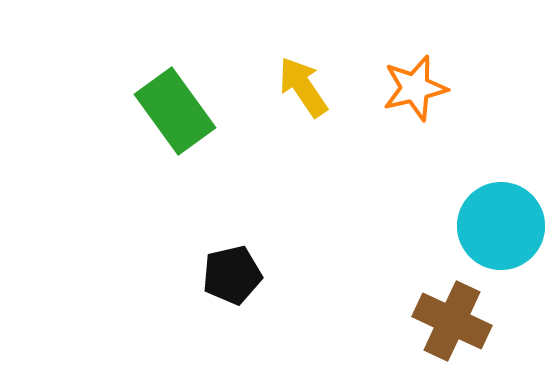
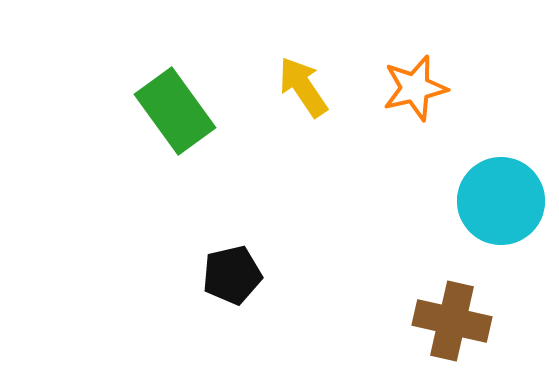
cyan circle: moved 25 px up
brown cross: rotated 12 degrees counterclockwise
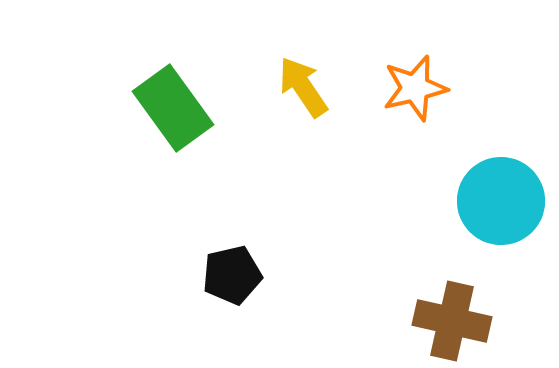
green rectangle: moved 2 px left, 3 px up
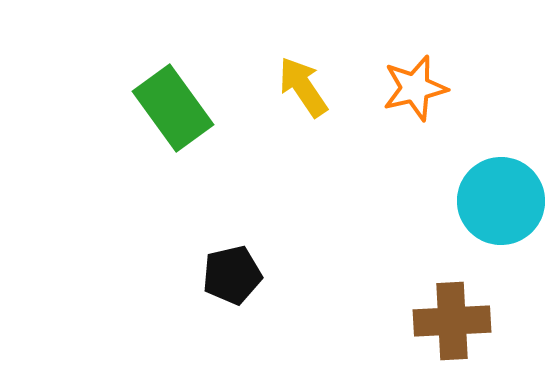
brown cross: rotated 16 degrees counterclockwise
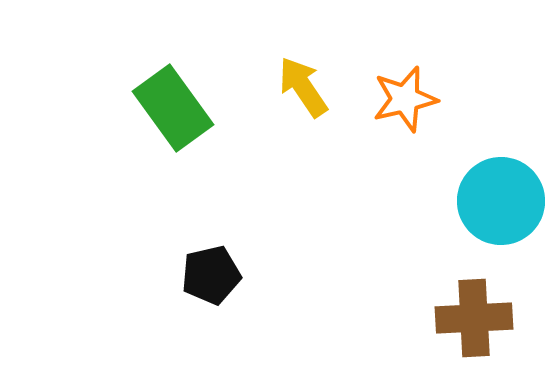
orange star: moved 10 px left, 11 px down
black pentagon: moved 21 px left
brown cross: moved 22 px right, 3 px up
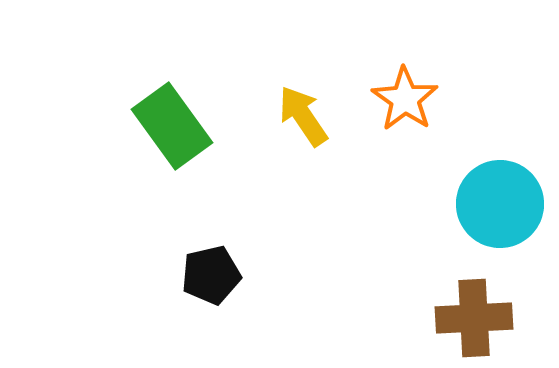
yellow arrow: moved 29 px down
orange star: rotated 24 degrees counterclockwise
green rectangle: moved 1 px left, 18 px down
cyan circle: moved 1 px left, 3 px down
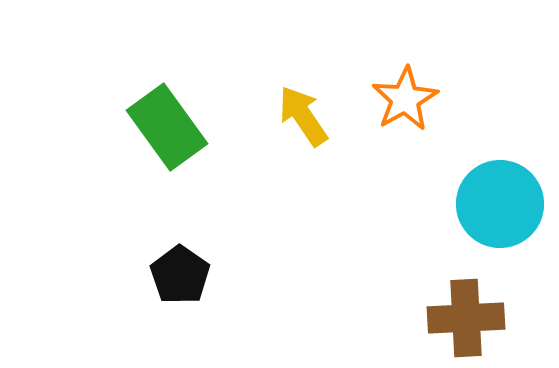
orange star: rotated 8 degrees clockwise
green rectangle: moved 5 px left, 1 px down
black pentagon: moved 31 px left; rotated 24 degrees counterclockwise
brown cross: moved 8 px left
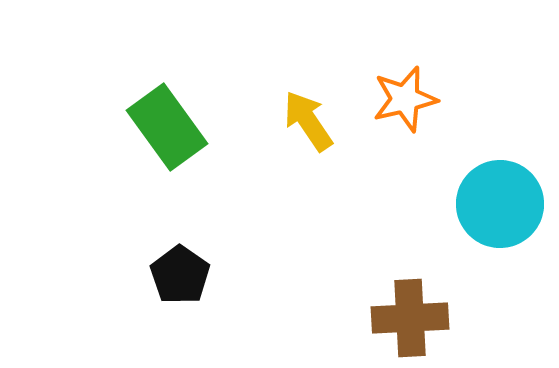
orange star: rotated 16 degrees clockwise
yellow arrow: moved 5 px right, 5 px down
brown cross: moved 56 px left
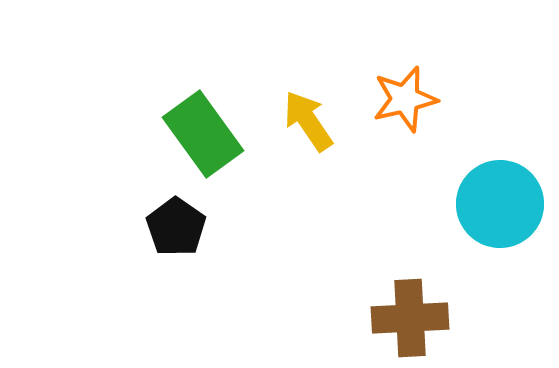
green rectangle: moved 36 px right, 7 px down
black pentagon: moved 4 px left, 48 px up
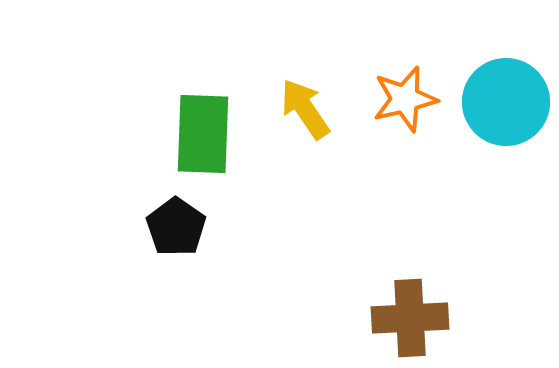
yellow arrow: moved 3 px left, 12 px up
green rectangle: rotated 38 degrees clockwise
cyan circle: moved 6 px right, 102 px up
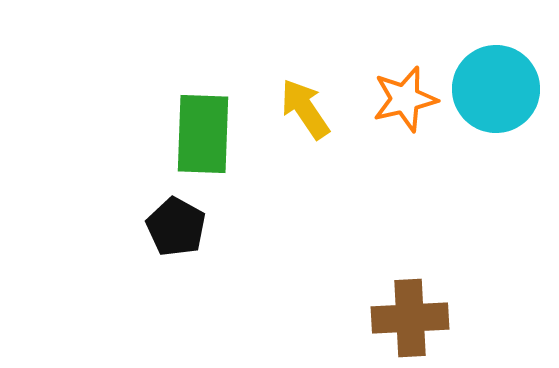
cyan circle: moved 10 px left, 13 px up
black pentagon: rotated 6 degrees counterclockwise
